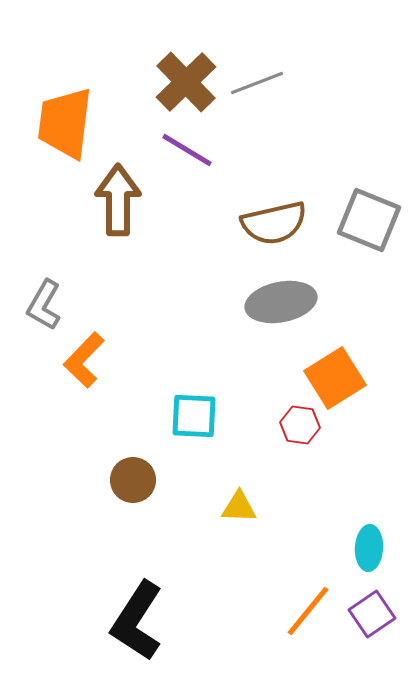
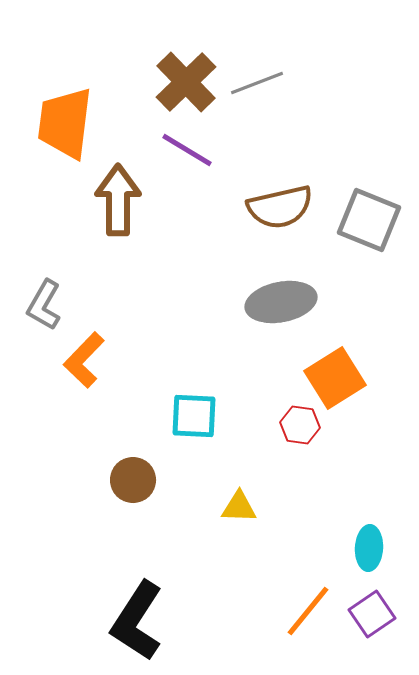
brown semicircle: moved 6 px right, 16 px up
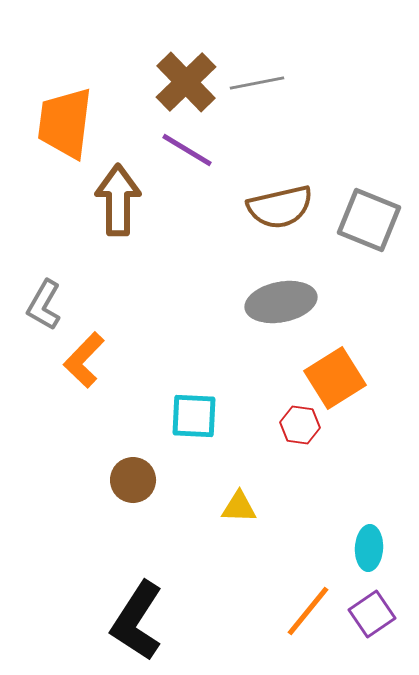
gray line: rotated 10 degrees clockwise
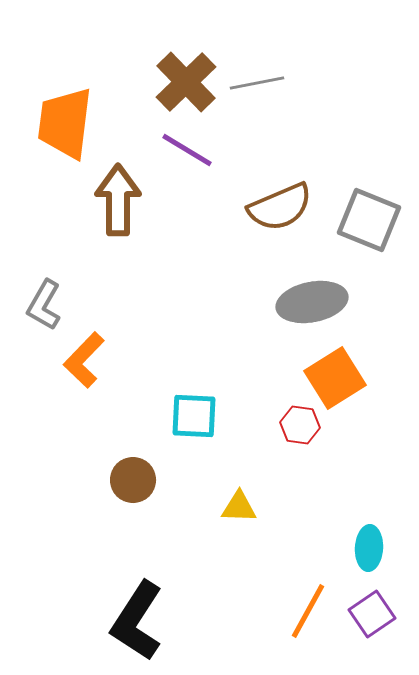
brown semicircle: rotated 10 degrees counterclockwise
gray ellipse: moved 31 px right
orange line: rotated 10 degrees counterclockwise
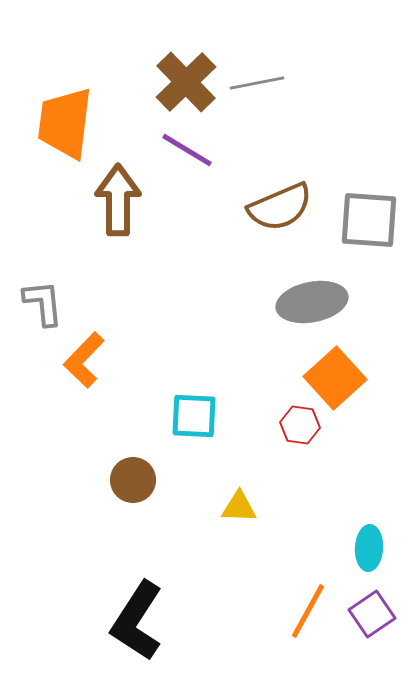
gray square: rotated 18 degrees counterclockwise
gray L-shape: moved 1 px left, 2 px up; rotated 144 degrees clockwise
orange square: rotated 10 degrees counterclockwise
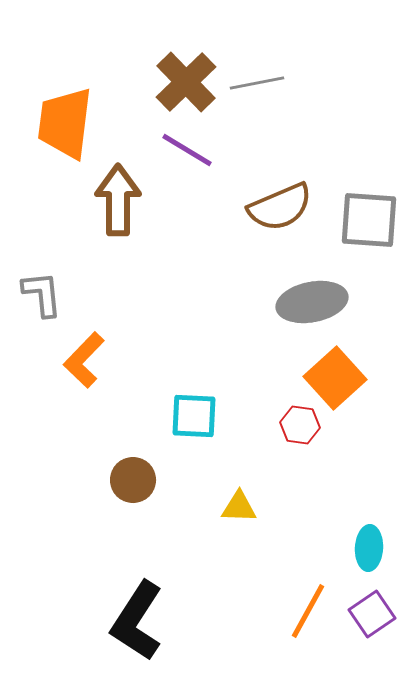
gray L-shape: moved 1 px left, 9 px up
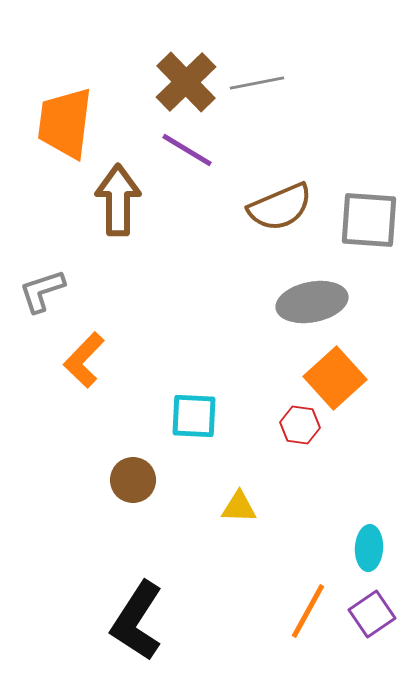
gray L-shape: moved 3 px up; rotated 102 degrees counterclockwise
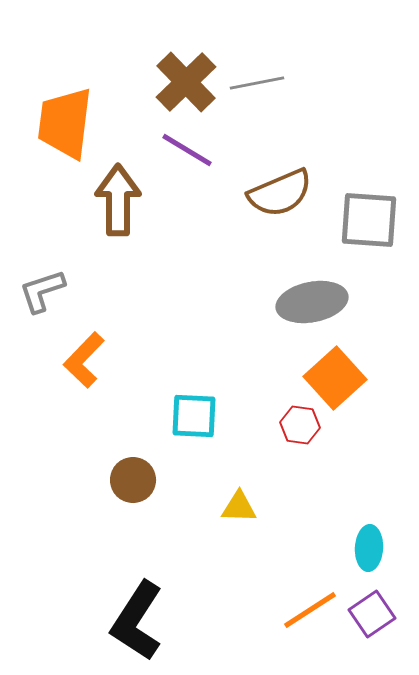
brown semicircle: moved 14 px up
orange line: moved 2 px right, 1 px up; rotated 28 degrees clockwise
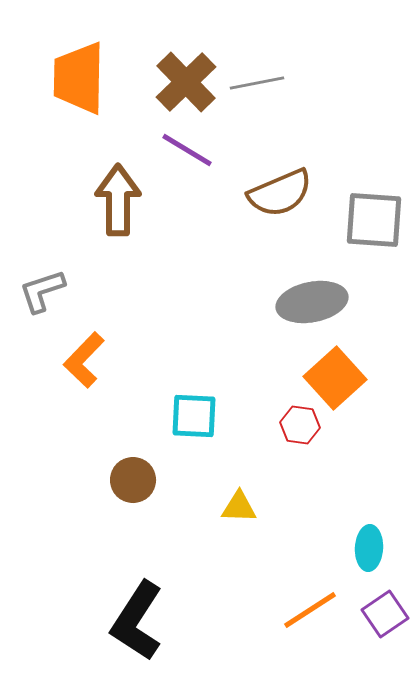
orange trapezoid: moved 14 px right, 45 px up; rotated 6 degrees counterclockwise
gray square: moved 5 px right
purple square: moved 13 px right
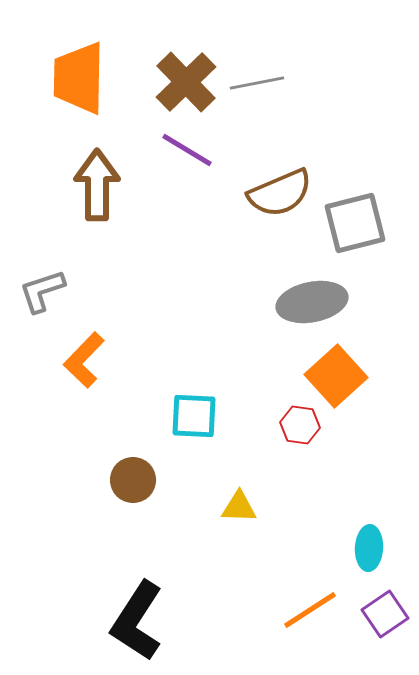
brown arrow: moved 21 px left, 15 px up
gray square: moved 19 px left, 3 px down; rotated 18 degrees counterclockwise
orange square: moved 1 px right, 2 px up
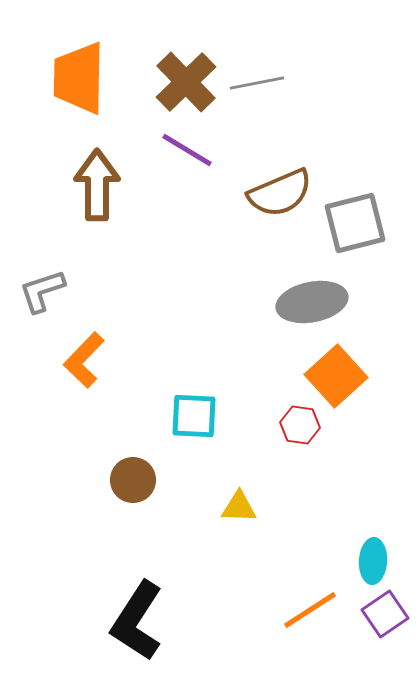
cyan ellipse: moved 4 px right, 13 px down
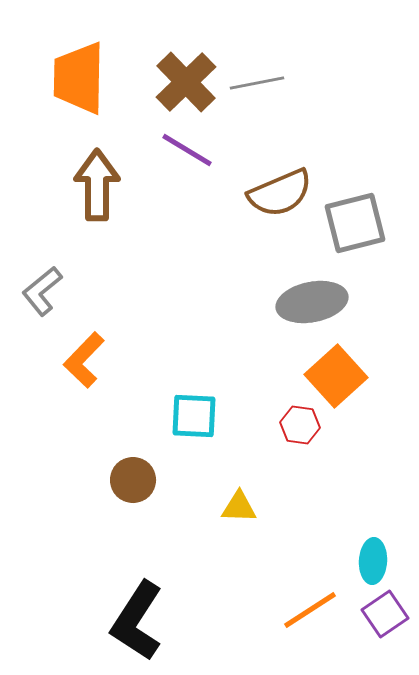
gray L-shape: rotated 21 degrees counterclockwise
